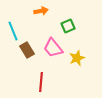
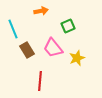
cyan line: moved 2 px up
red line: moved 1 px left, 1 px up
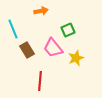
green square: moved 4 px down
yellow star: moved 1 px left
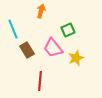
orange arrow: rotated 64 degrees counterclockwise
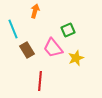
orange arrow: moved 6 px left
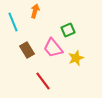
cyan line: moved 7 px up
red line: moved 3 px right; rotated 42 degrees counterclockwise
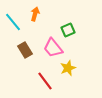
orange arrow: moved 3 px down
cyan line: rotated 18 degrees counterclockwise
brown rectangle: moved 2 px left
yellow star: moved 8 px left, 10 px down
red line: moved 2 px right
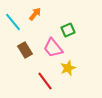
orange arrow: rotated 24 degrees clockwise
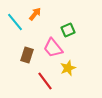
cyan line: moved 2 px right
brown rectangle: moved 2 px right, 5 px down; rotated 49 degrees clockwise
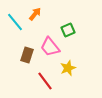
pink trapezoid: moved 3 px left, 1 px up
